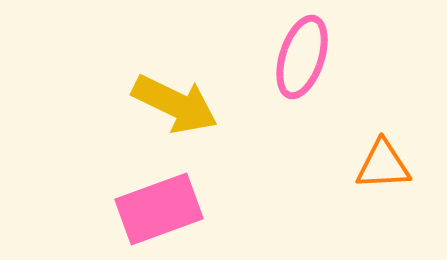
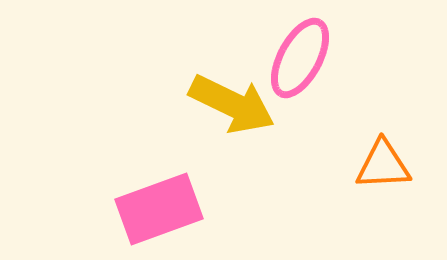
pink ellipse: moved 2 px left, 1 px down; rotated 10 degrees clockwise
yellow arrow: moved 57 px right
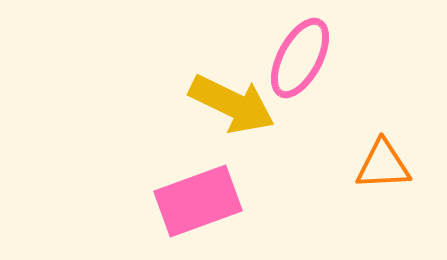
pink rectangle: moved 39 px right, 8 px up
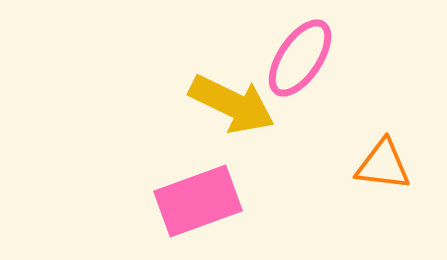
pink ellipse: rotated 6 degrees clockwise
orange triangle: rotated 10 degrees clockwise
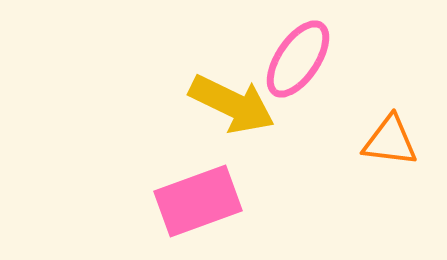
pink ellipse: moved 2 px left, 1 px down
orange triangle: moved 7 px right, 24 px up
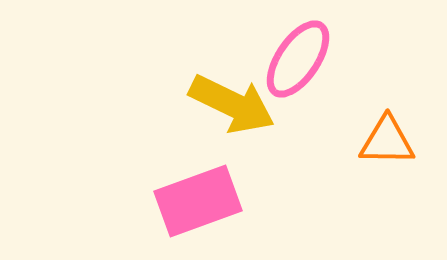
orange triangle: moved 3 px left; rotated 6 degrees counterclockwise
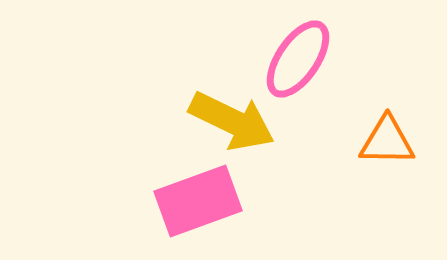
yellow arrow: moved 17 px down
